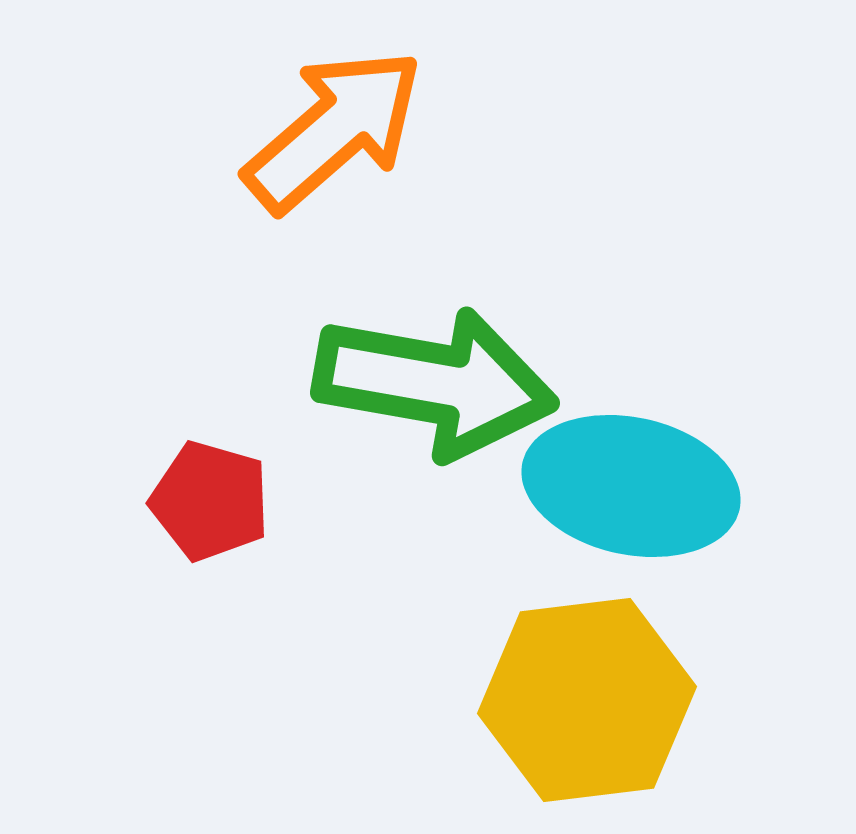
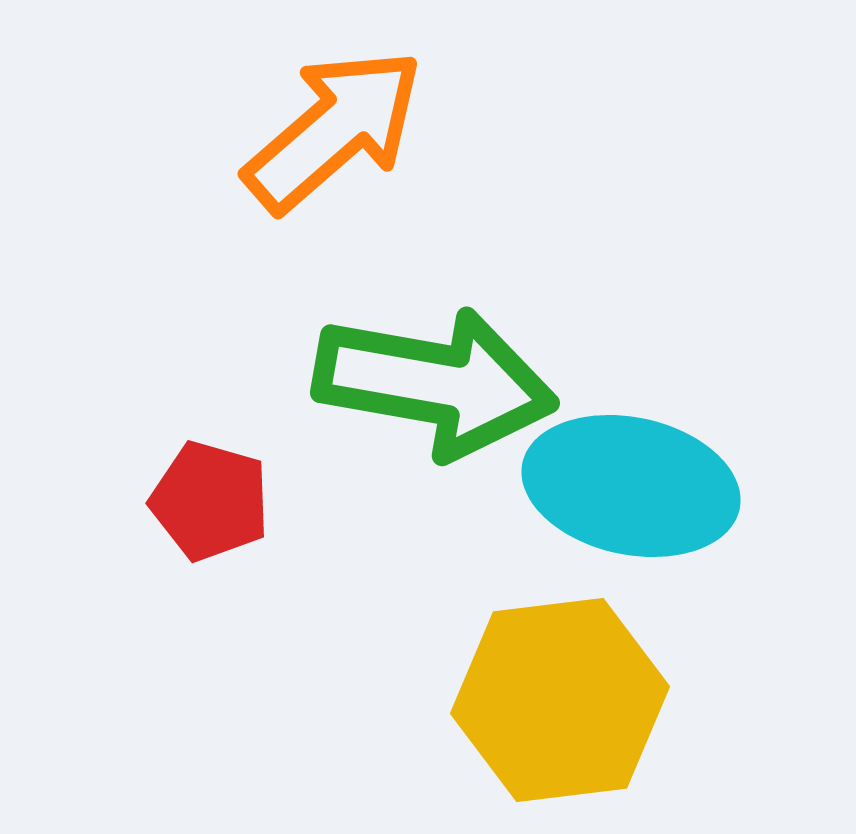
yellow hexagon: moved 27 px left
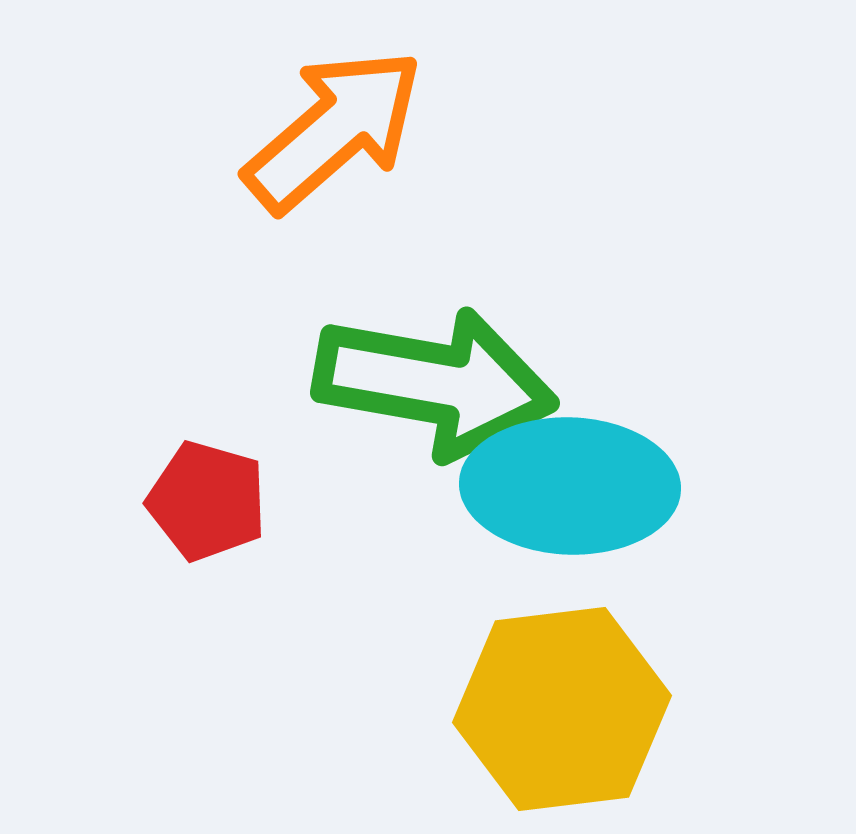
cyan ellipse: moved 61 px left; rotated 10 degrees counterclockwise
red pentagon: moved 3 px left
yellow hexagon: moved 2 px right, 9 px down
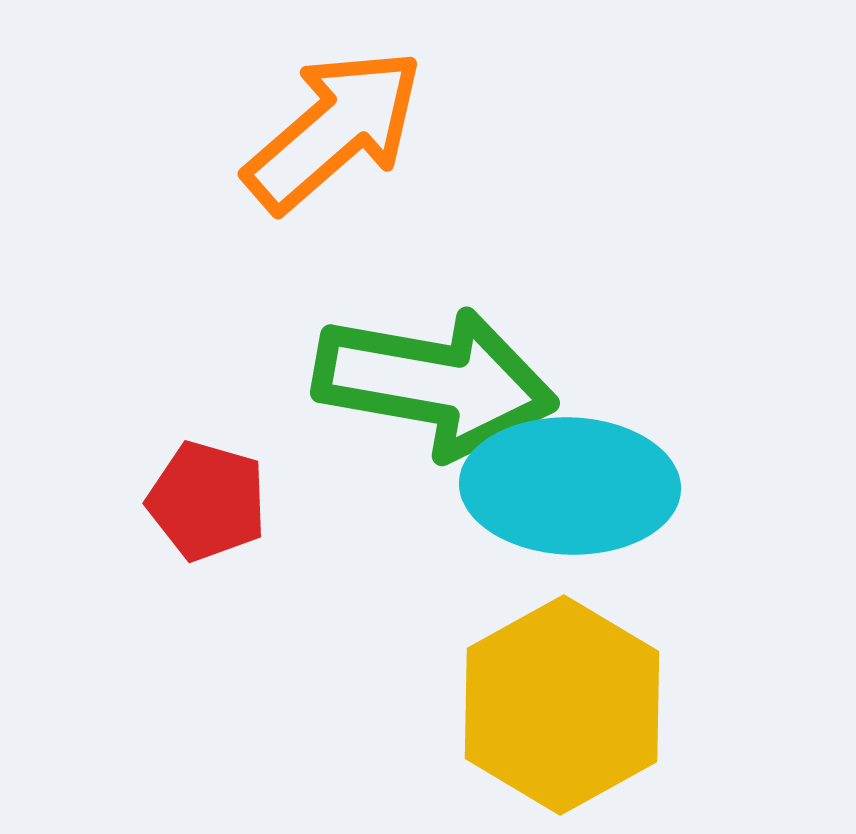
yellow hexagon: moved 4 px up; rotated 22 degrees counterclockwise
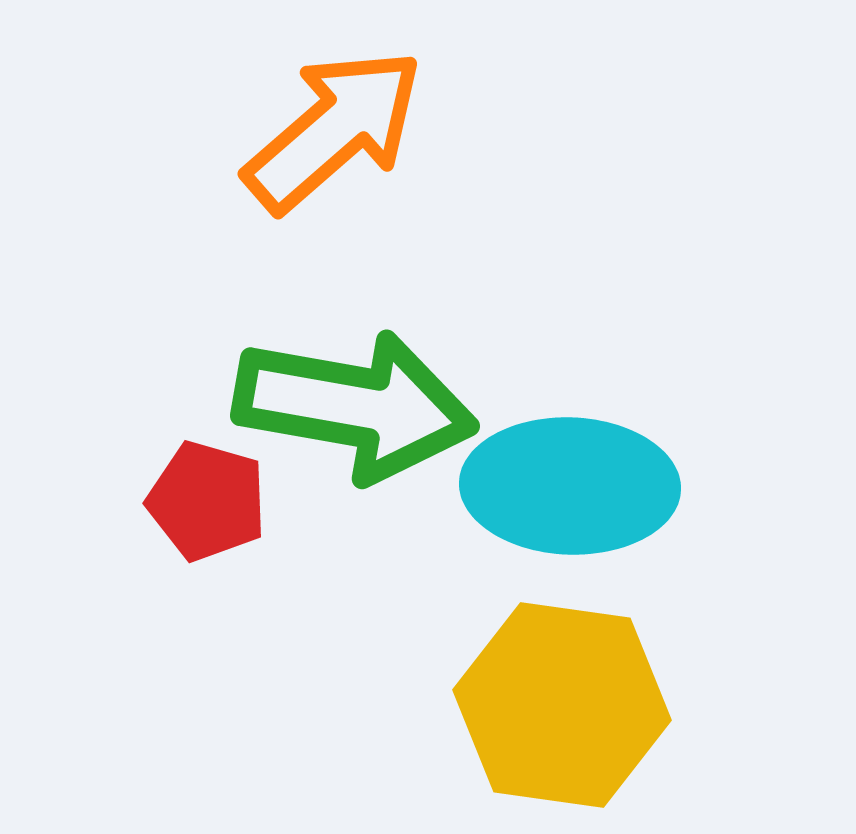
green arrow: moved 80 px left, 23 px down
yellow hexagon: rotated 23 degrees counterclockwise
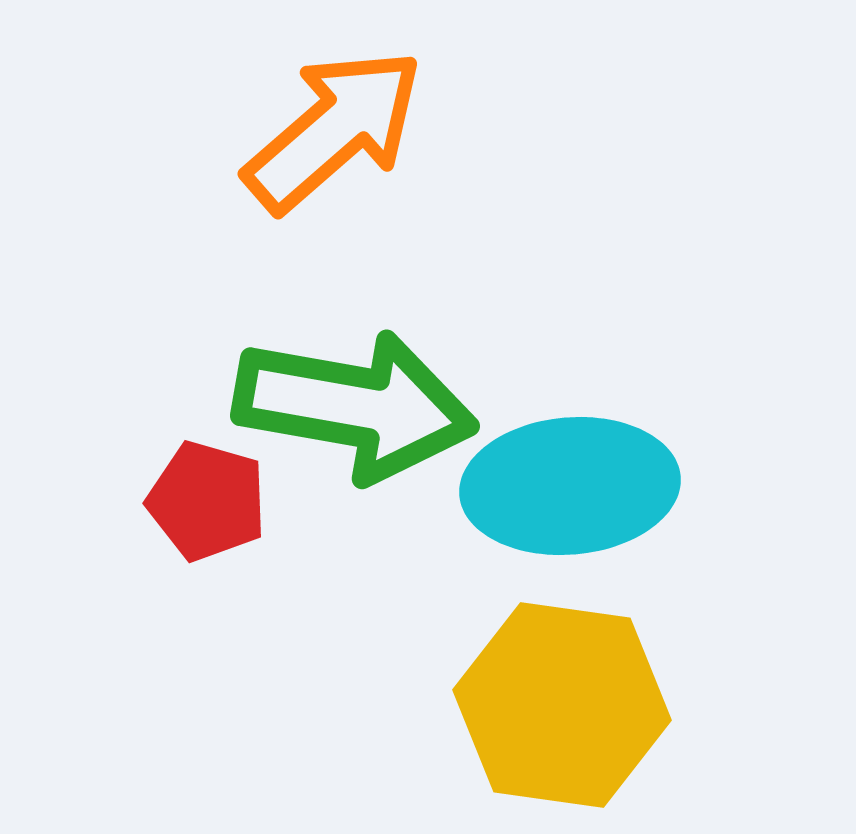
cyan ellipse: rotated 7 degrees counterclockwise
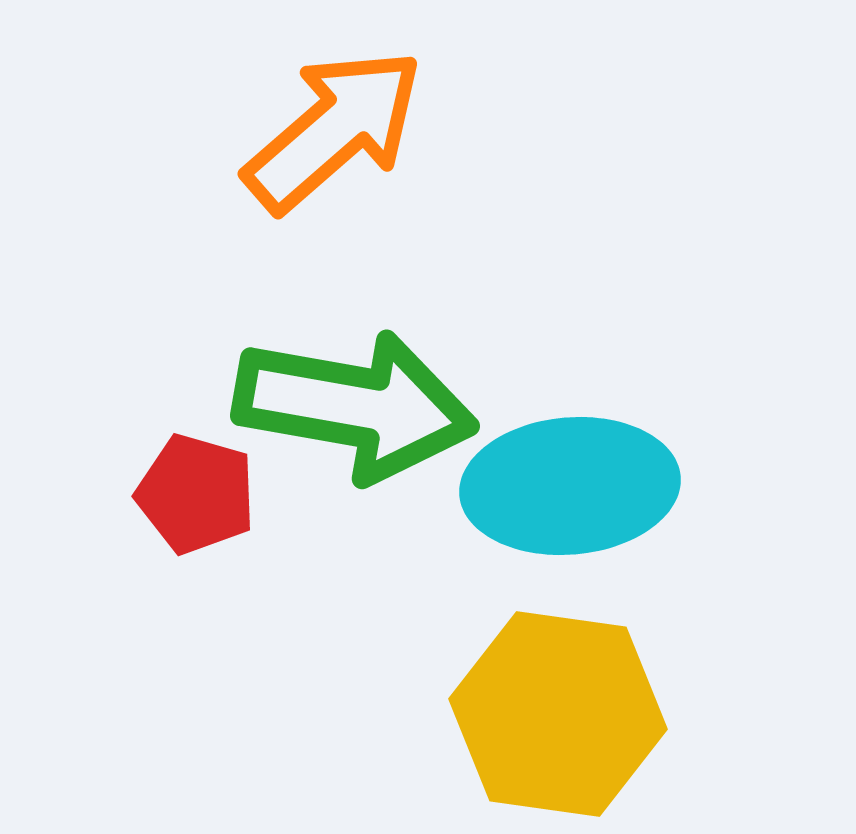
red pentagon: moved 11 px left, 7 px up
yellow hexagon: moved 4 px left, 9 px down
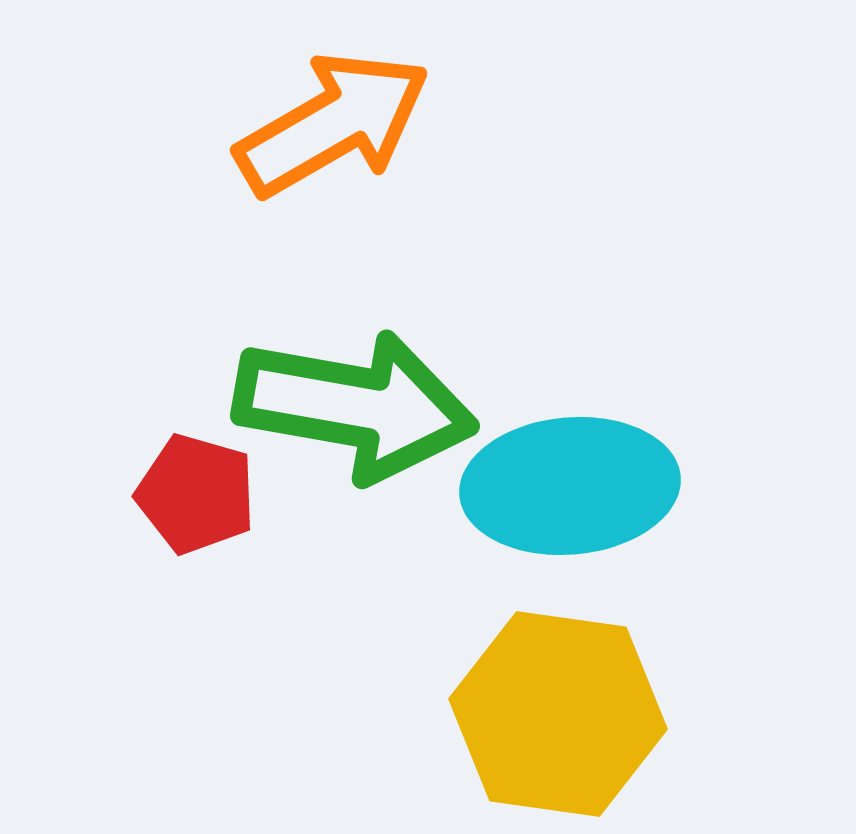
orange arrow: moved 1 px left, 6 px up; rotated 11 degrees clockwise
